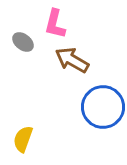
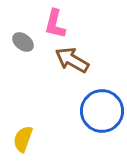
blue circle: moved 1 px left, 4 px down
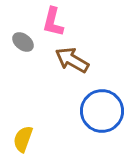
pink L-shape: moved 2 px left, 2 px up
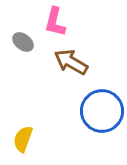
pink L-shape: moved 2 px right
brown arrow: moved 1 px left, 2 px down
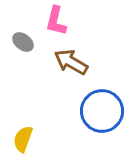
pink L-shape: moved 1 px right, 1 px up
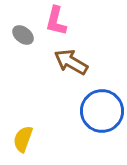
gray ellipse: moved 7 px up
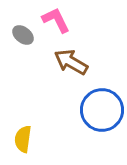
pink L-shape: moved 1 px up; rotated 140 degrees clockwise
blue circle: moved 1 px up
yellow semicircle: rotated 12 degrees counterclockwise
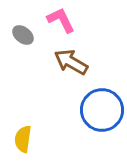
pink L-shape: moved 5 px right
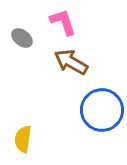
pink L-shape: moved 2 px right, 2 px down; rotated 8 degrees clockwise
gray ellipse: moved 1 px left, 3 px down
